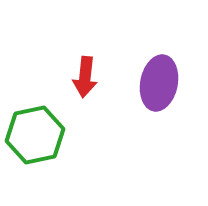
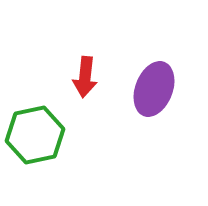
purple ellipse: moved 5 px left, 6 px down; rotated 10 degrees clockwise
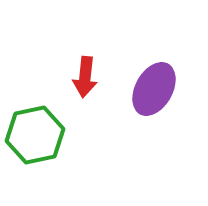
purple ellipse: rotated 8 degrees clockwise
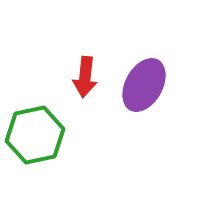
purple ellipse: moved 10 px left, 4 px up
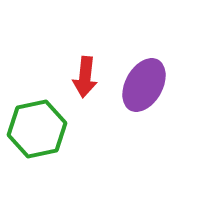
green hexagon: moved 2 px right, 6 px up
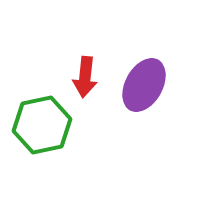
green hexagon: moved 5 px right, 4 px up
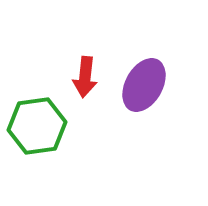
green hexagon: moved 5 px left, 1 px down; rotated 4 degrees clockwise
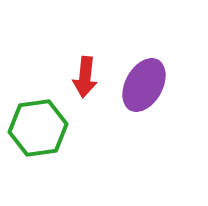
green hexagon: moved 1 px right, 2 px down
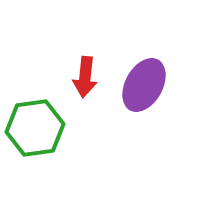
green hexagon: moved 3 px left
